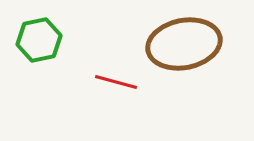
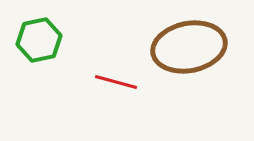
brown ellipse: moved 5 px right, 3 px down
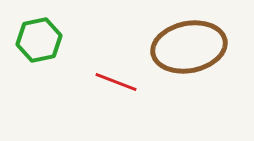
red line: rotated 6 degrees clockwise
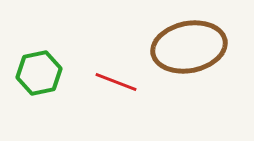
green hexagon: moved 33 px down
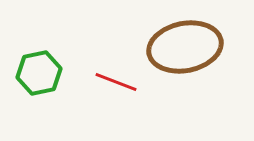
brown ellipse: moved 4 px left
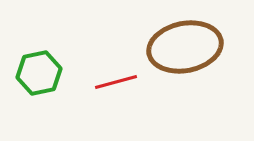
red line: rotated 36 degrees counterclockwise
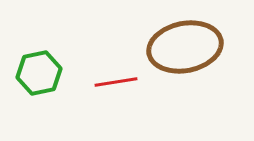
red line: rotated 6 degrees clockwise
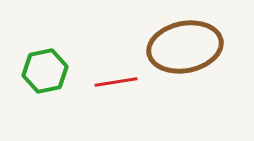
green hexagon: moved 6 px right, 2 px up
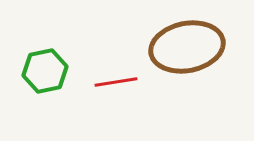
brown ellipse: moved 2 px right
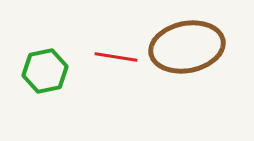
red line: moved 25 px up; rotated 18 degrees clockwise
